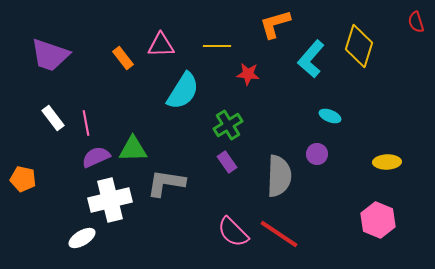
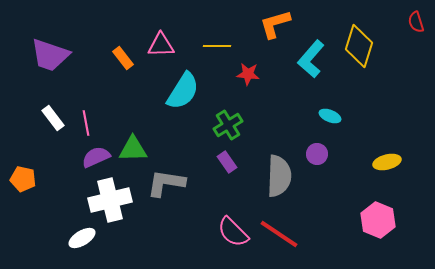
yellow ellipse: rotated 12 degrees counterclockwise
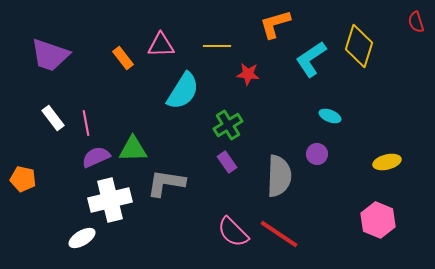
cyan L-shape: rotated 15 degrees clockwise
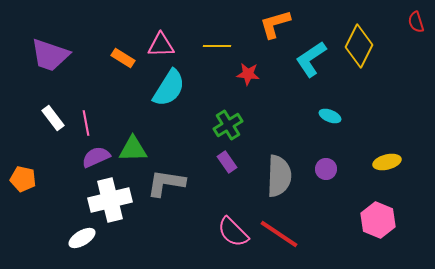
yellow diamond: rotated 9 degrees clockwise
orange rectangle: rotated 20 degrees counterclockwise
cyan semicircle: moved 14 px left, 3 px up
purple circle: moved 9 px right, 15 px down
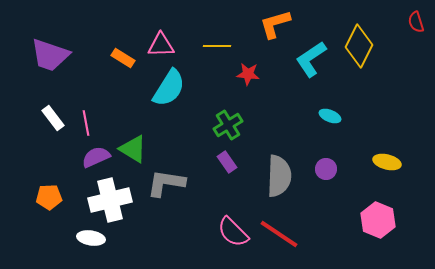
green triangle: rotated 32 degrees clockwise
yellow ellipse: rotated 28 degrees clockwise
orange pentagon: moved 26 px right, 18 px down; rotated 15 degrees counterclockwise
white ellipse: moved 9 px right; rotated 40 degrees clockwise
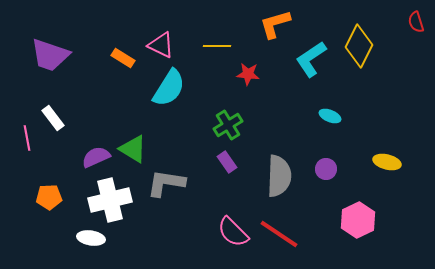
pink triangle: rotated 28 degrees clockwise
pink line: moved 59 px left, 15 px down
pink hexagon: moved 20 px left; rotated 12 degrees clockwise
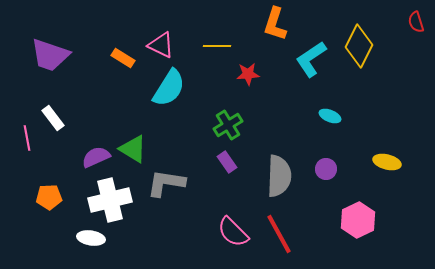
orange L-shape: rotated 56 degrees counterclockwise
red star: rotated 10 degrees counterclockwise
red line: rotated 27 degrees clockwise
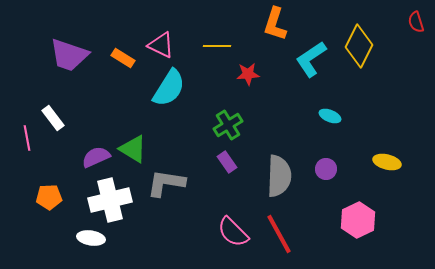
purple trapezoid: moved 19 px right
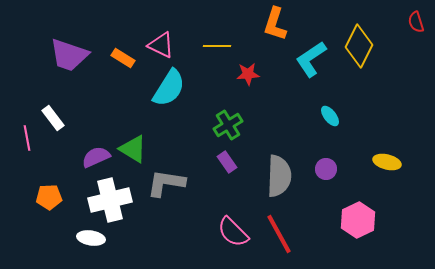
cyan ellipse: rotated 30 degrees clockwise
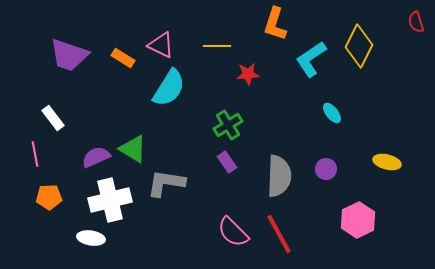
cyan ellipse: moved 2 px right, 3 px up
pink line: moved 8 px right, 16 px down
